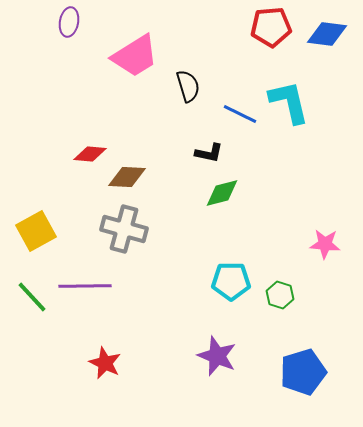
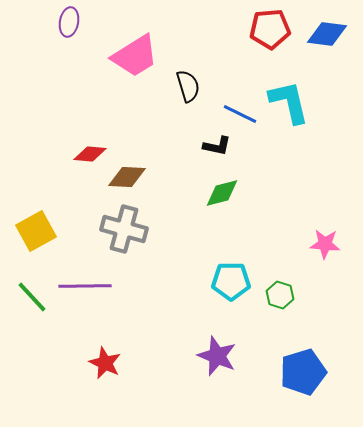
red pentagon: moved 1 px left, 2 px down
black L-shape: moved 8 px right, 7 px up
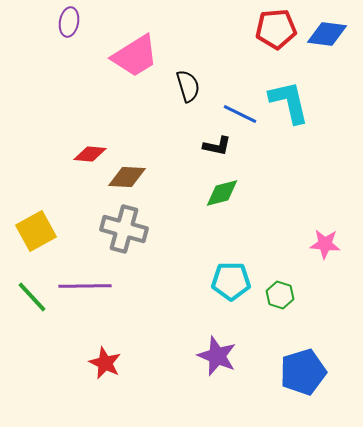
red pentagon: moved 6 px right
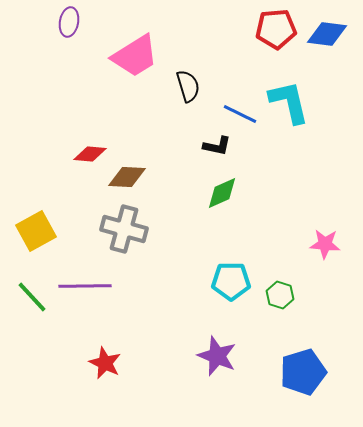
green diamond: rotated 9 degrees counterclockwise
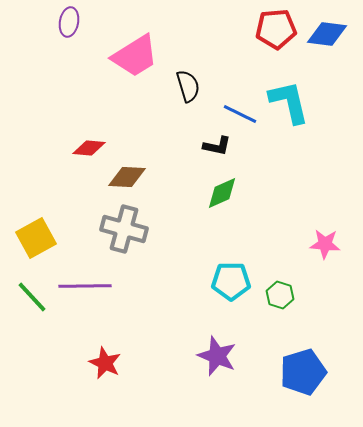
red diamond: moved 1 px left, 6 px up
yellow square: moved 7 px down
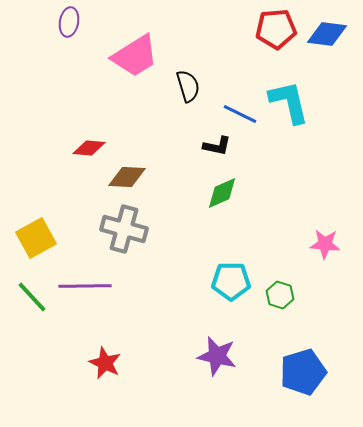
purple star: rotated 9 degrees counterclockwise
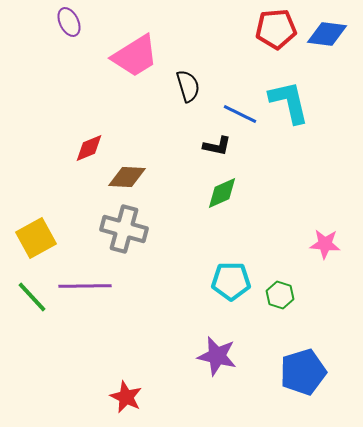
purple ellipse: rotated 36 degrees counterclockwise
red diamond: rotated 28 degrees counterclockwise
red star: moved 21 px right, 34 px down
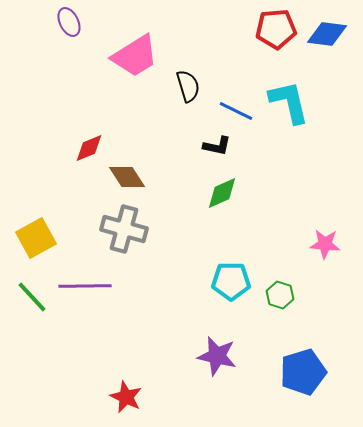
blue line: moved 4 px left, 3 px up
brown diamond: rotated 54 degrees clockwise
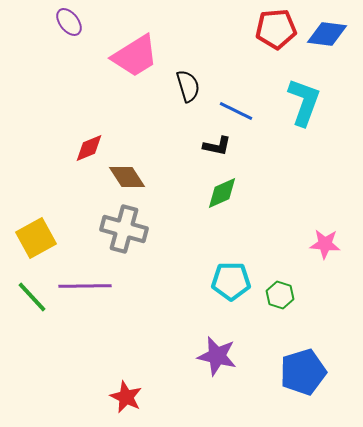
purple ellipse: rotated 12 degrees counterclockwise
cyan L-shape: moved 15 px right; rotated 33 degrees clockwise
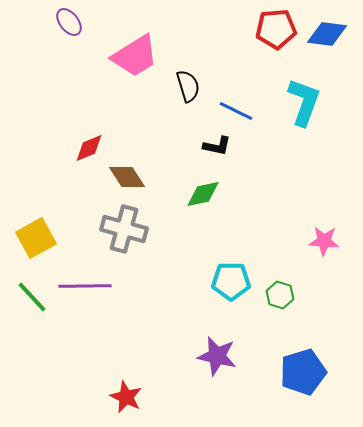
green diamond: moved 19 px left, 1 px down; rotated 12 degrees clockwise
pink star: moved 1 px left, 3 px up
